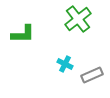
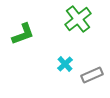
green L-shape: rotated 20 degrees counterclockwise
cyan cross: rotated 21 degrees clockwise
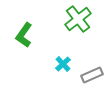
green L-shape: moved 1 px right, 1 px down; rotated 145 degrees clockwise
cyan cross: moved 2 px left
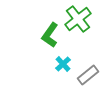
green L-shape: moved 26 px right
gray rectangle: moved 4 px left; rotated 15 degrees counterclockwise
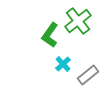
green cross: moved 2 px down
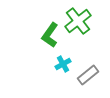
cyan cross: rotated 14 degrees clockwise
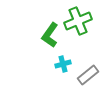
green cross: rotated 16 degrees clockwise
cyan cross: rotated 14 degrees clockwise
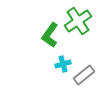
green cross: rotated 12 degrees counterclockwise
gray rectangle: moved 4 px left
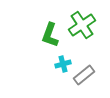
green cross: moved 4 px right, 4 px down
green L-shape: rotated 15 degrees counterclockwise
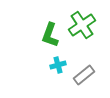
cyan cross: moved 5 px left, 1 px down
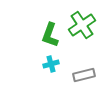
cyan cross: moved 7 px left, 1 px up
gray rectangle: rotated 25 degrees clockwise
